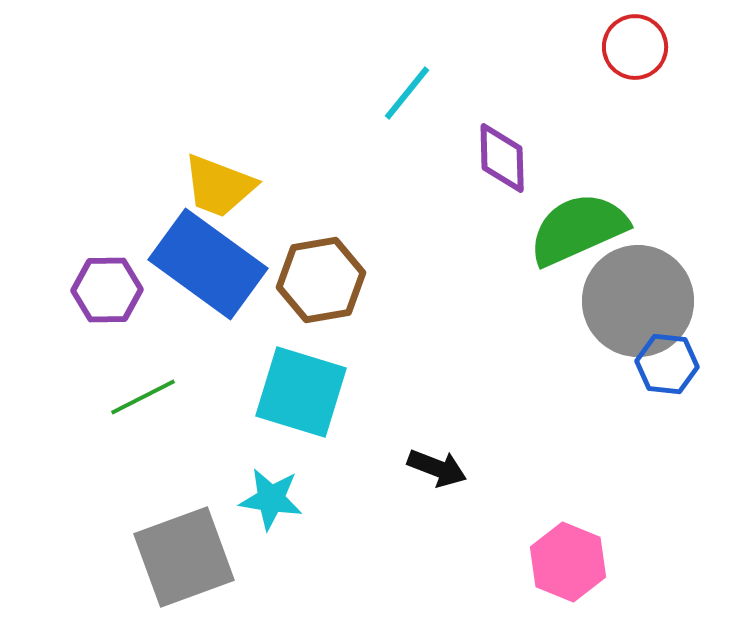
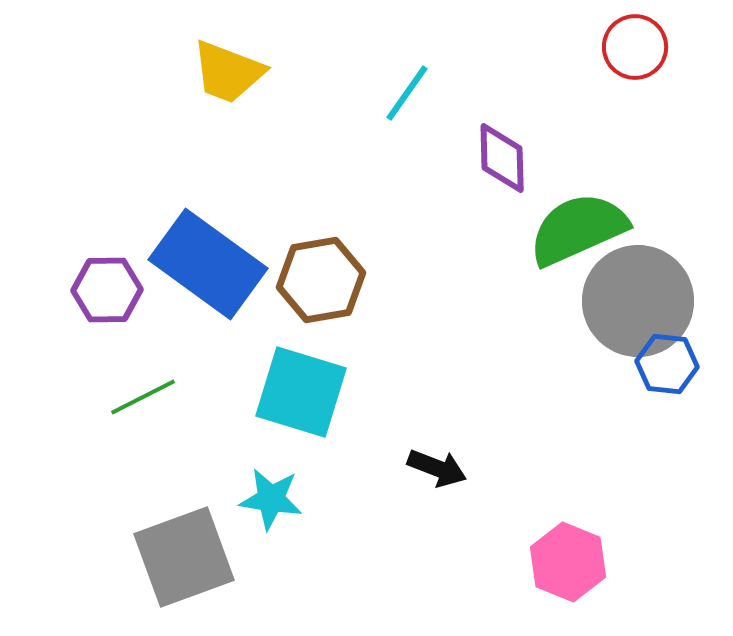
cyan line: rotated 4 degrees counterclockwise
yellow trapezoid: moved 9 px right, 114 px up
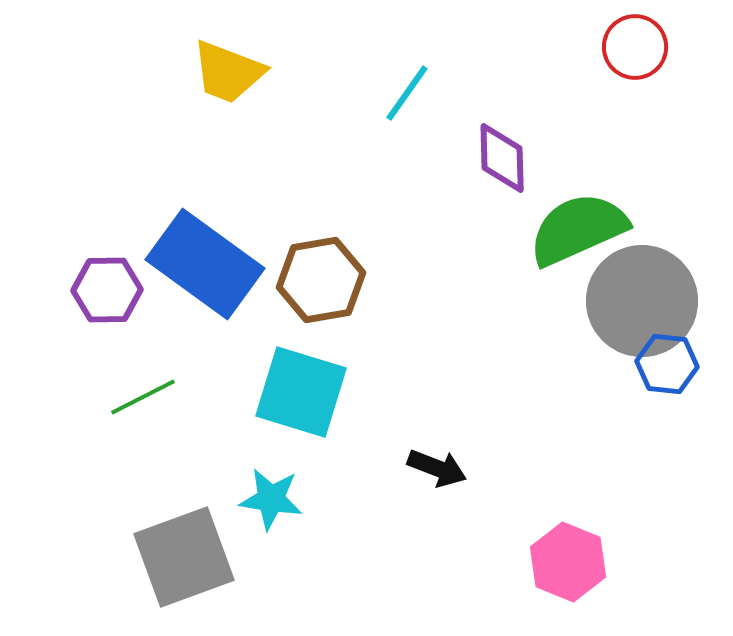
blue rectangle: moved 3 px left
gray circle: moved 4 px right
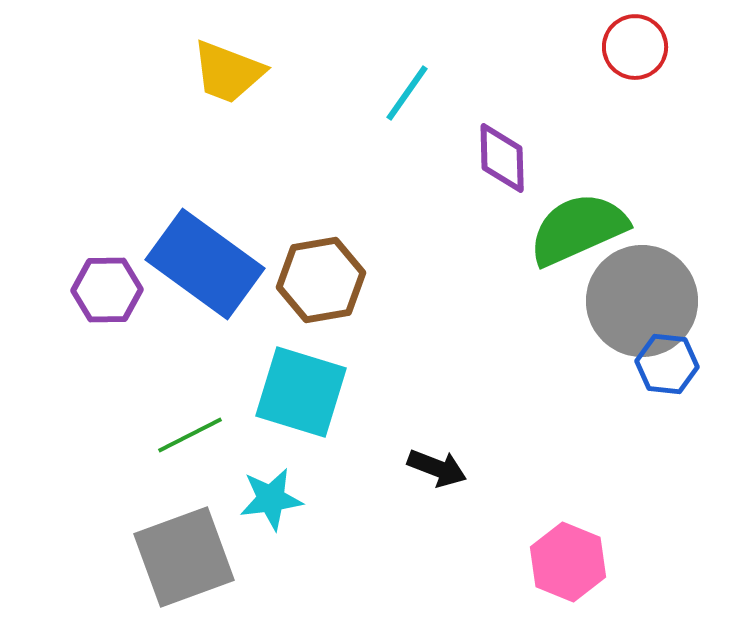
green line: moved 47 px right, 38 px down
cyan star: rotated 16 degrees counterclockwise
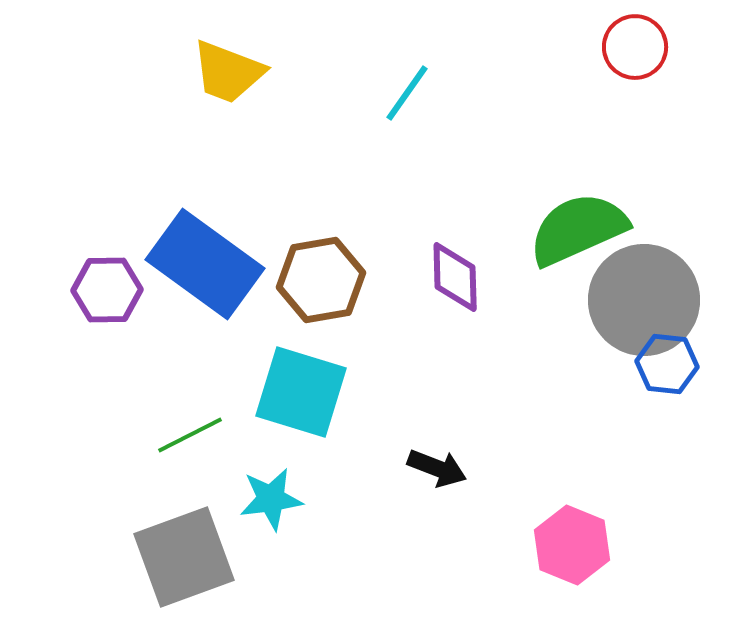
purple diamond: moved 47 px left, 119 px down
gray circle: moved 2 px right, 1 px up
pink hexagon: moved 4 px right, 17 px up
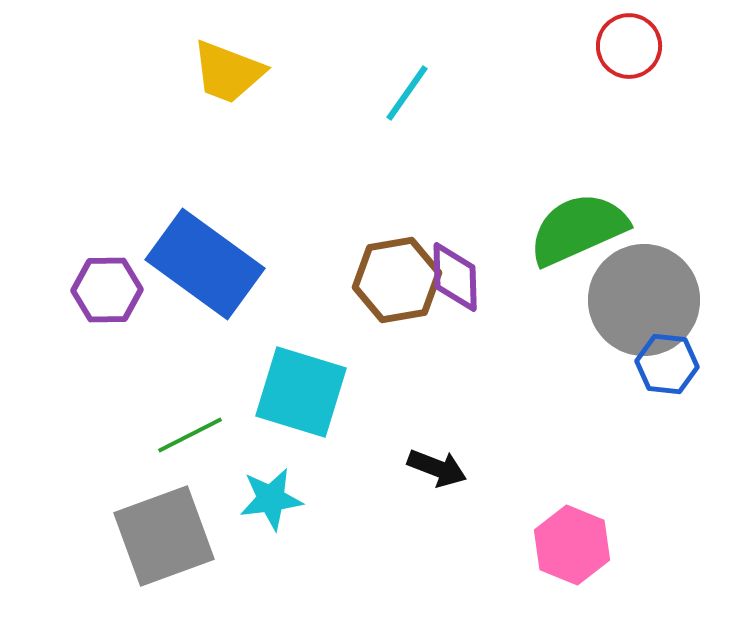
red circle: moved 6 px left, 1 px up
brown hexagon: moved 76 px right
gray square: moved 20 px left, 21 px up
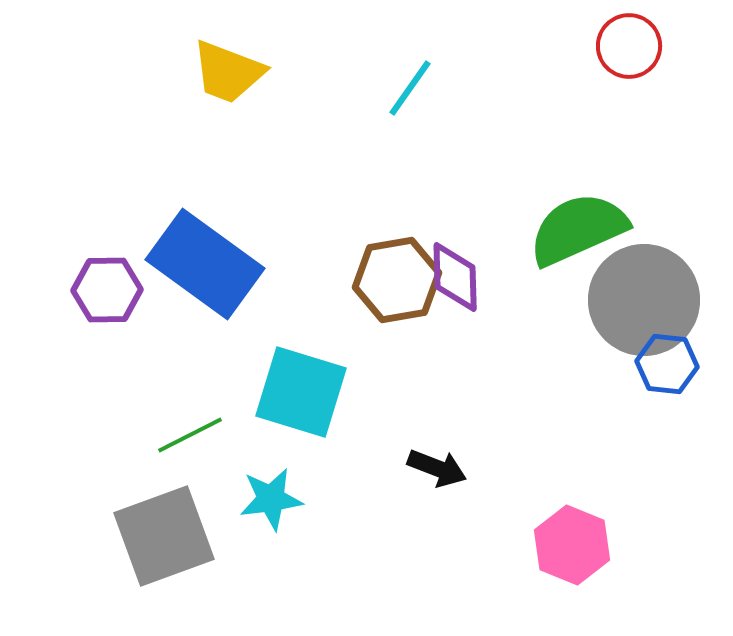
cyan line: moved 3 px right, 5 px up
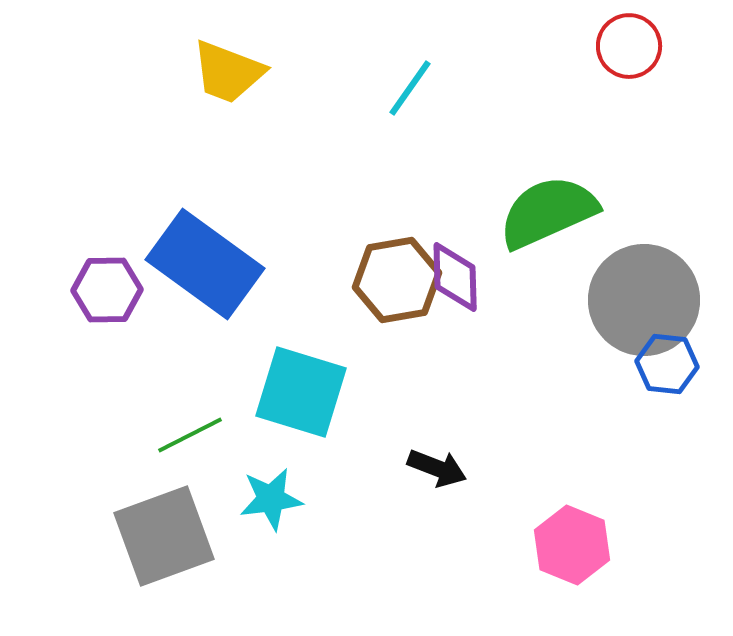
green semicircle: moved 30 px left, 17 px up
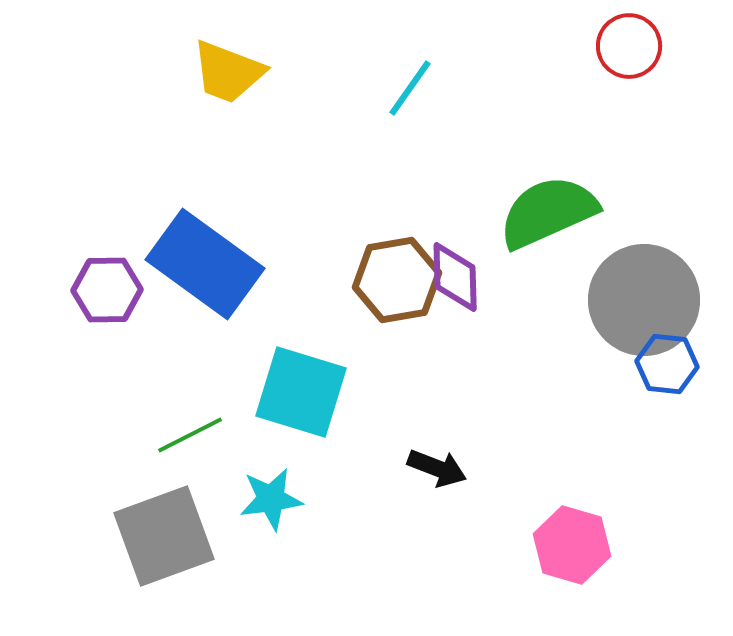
pink hexagon: rotated 6 degrees counterclockwise
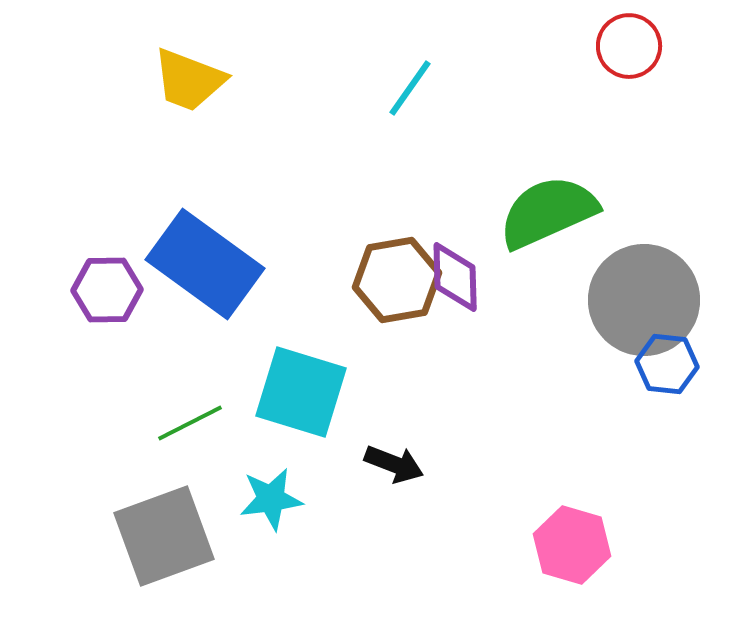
yellow trapezoid: moved 39 px left, 8 px down
green line: moved 12 px up
black arrow: moved 43 px left, 4 px up
